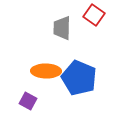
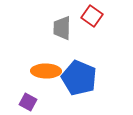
red square: moved 2 px left, 1 px down
purple square: moved 1 px down
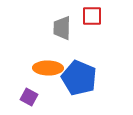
red square: rotated 35 degrees counterclockwise
orange ellipse: moved 2 px right, 3 px up
purple square: moved 1 px right, 5 px up
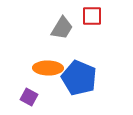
gray trapezoid: rotated 150 degrees counterclockwise
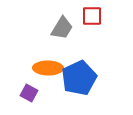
blue pentagon: rotated 24 degrees clockwise
purple square: moved 4 px up
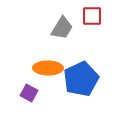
blue pentagon: moved 2 px right, 1 px down
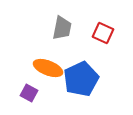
red square: moved 11 px right, 17 px down; rotated 25 degrees clockwise
gray trapezoid: rotated 20 degrees counterclockwise
orange ellipse: rotated 20 degrees clockwise
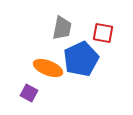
red square: rotated 15 degrees counterclockwise
blue pentagon: moved 20 px up
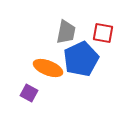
gray trapezoid: moved 4 px right, 4 px down
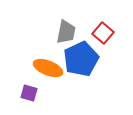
red square: rotated 30 degrees clockwise
purple square: rotated 12 degrees counterclockwise
